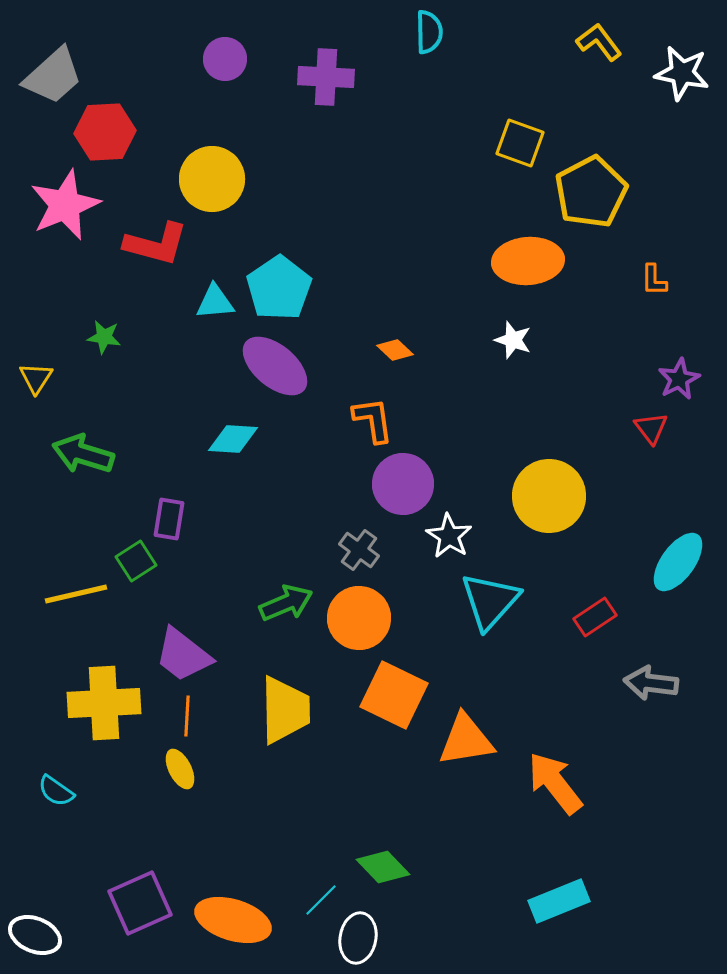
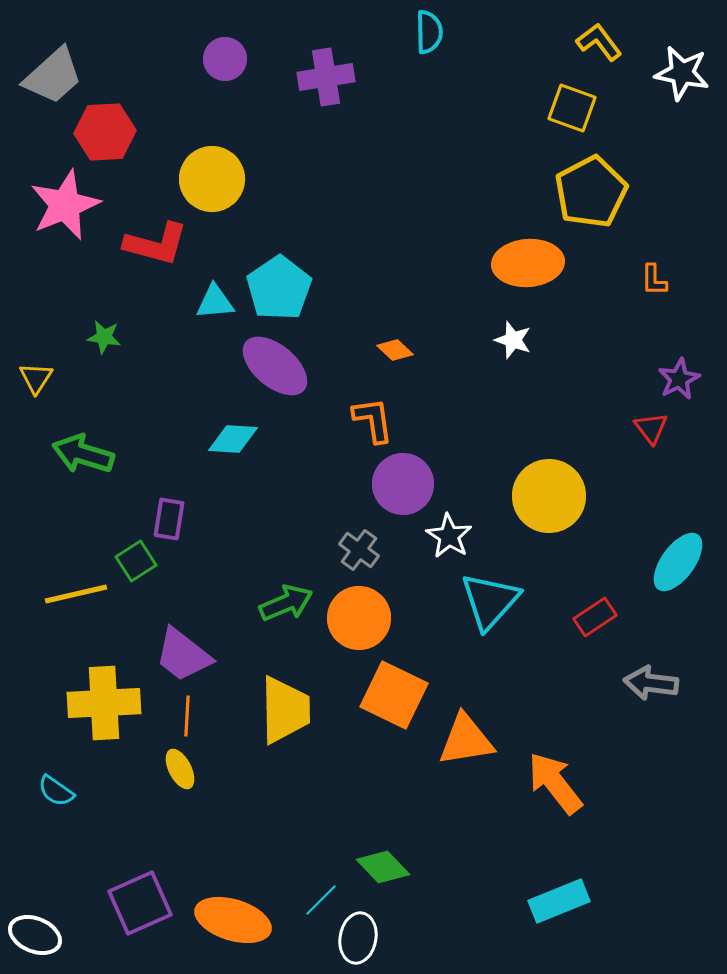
purple cross at (326, 77): rotated 12 degrees counterclockwise
yellow square at (520, 143): moved 52 px right, 35 px up
orange ellipse at (528, 261): moved 2 px down
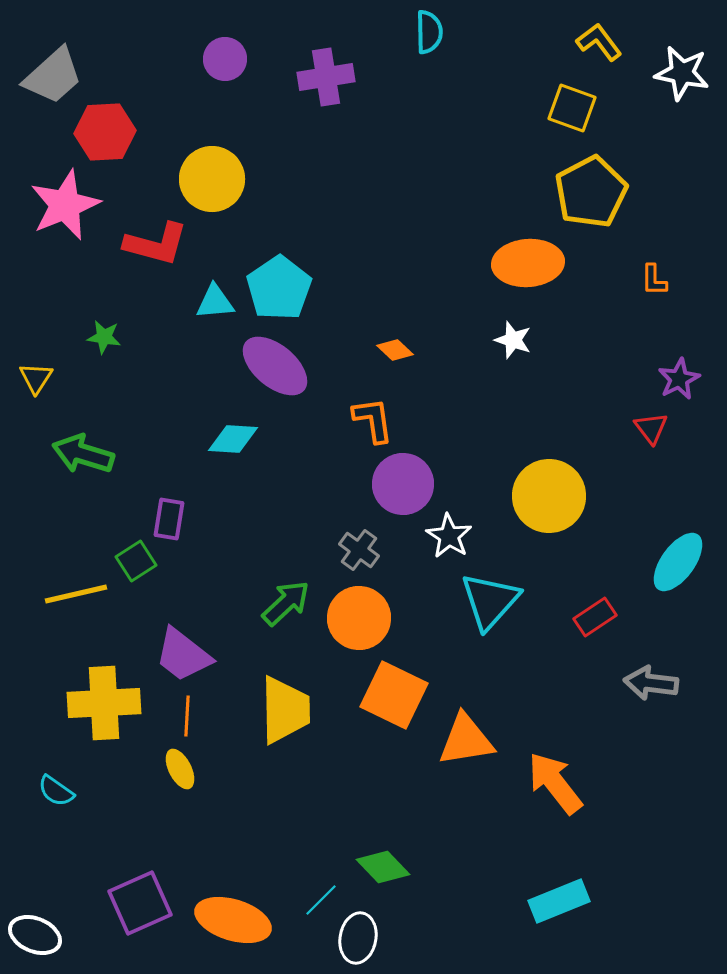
green arrow at (286, 603): rotated 20 degrees counterclockwise
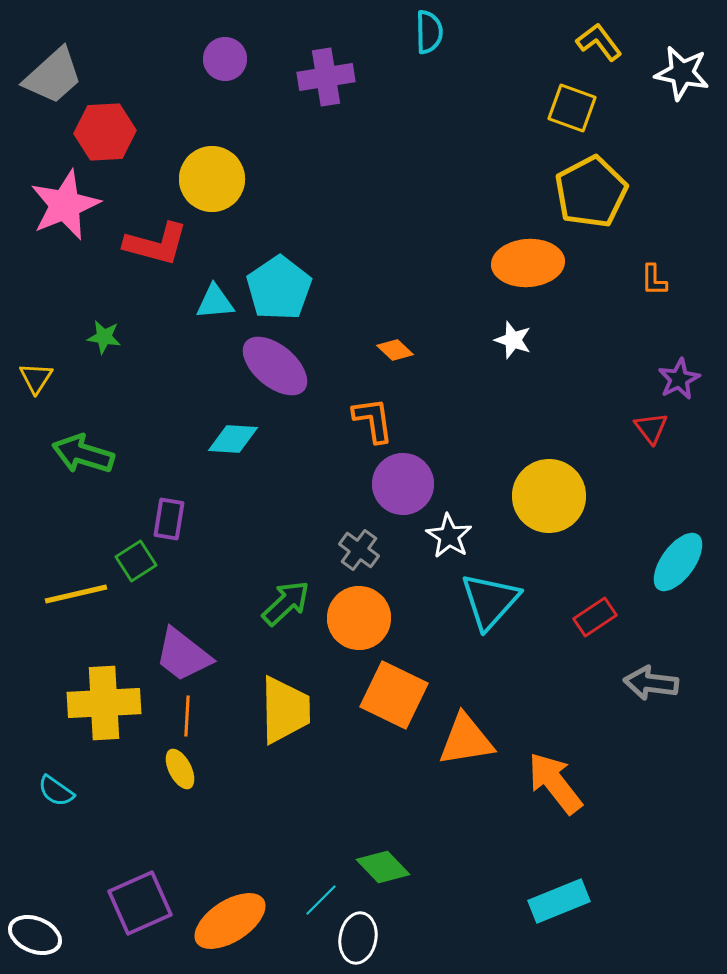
orange ellipse at (233, 920): moved 3 px left, 1 px down; rotated 50 degrees counterclockwise
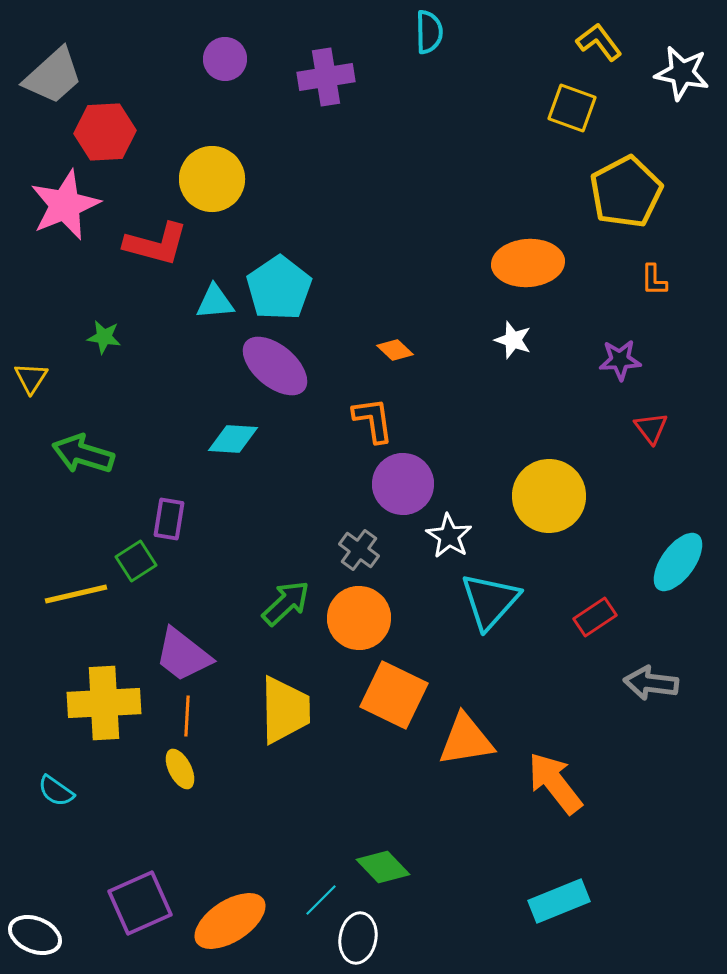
yellow pentagon at (591, 192): moved 35 px right
yellow triangle at (36, 378): moved 5 px left
purple star at (679, 379): moved 59 px left, 19 px up; rotated 24 degrees clockwise
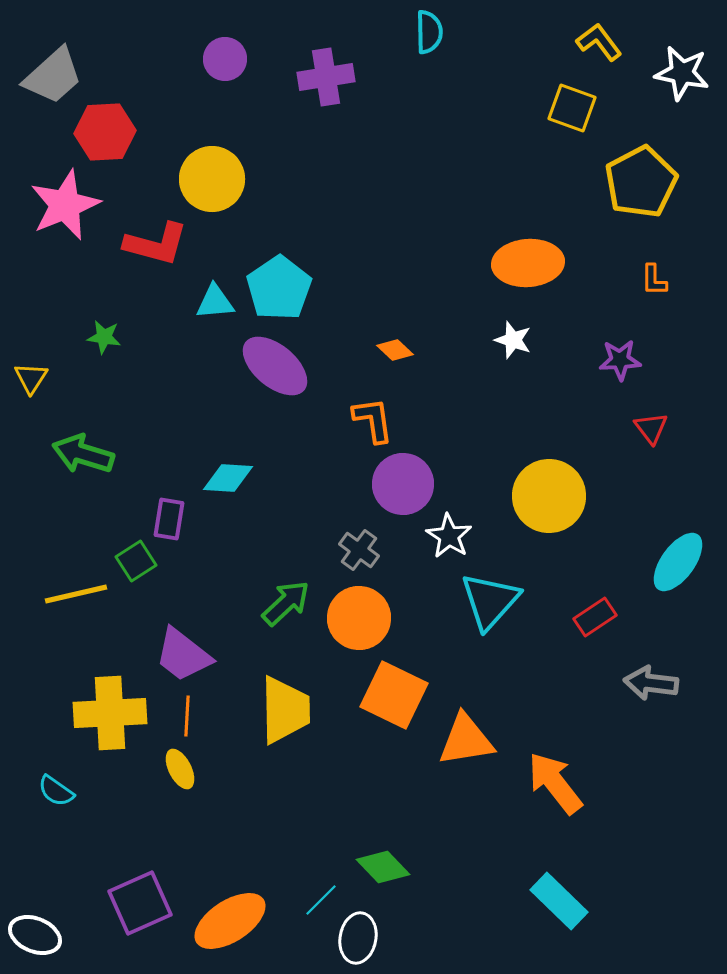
yellow pentagon at (626, 192): moved 15 px right, 10 px up
cyan diamond at (233, 439): moved 5 px left, 39 px down
yellow cross at (104, 703): moved 6 px right, 10 px down
cyan rectangle at (559, 901): rotated 66 degrees clockwise
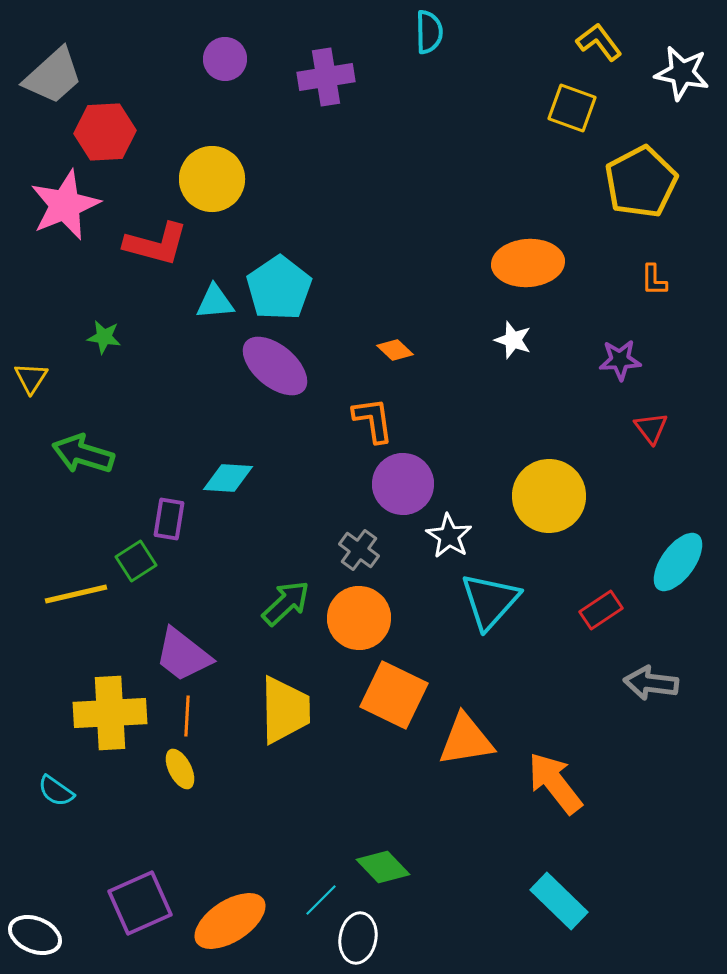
red rectangle at (595, 617): moved 6 px right, 7 px up
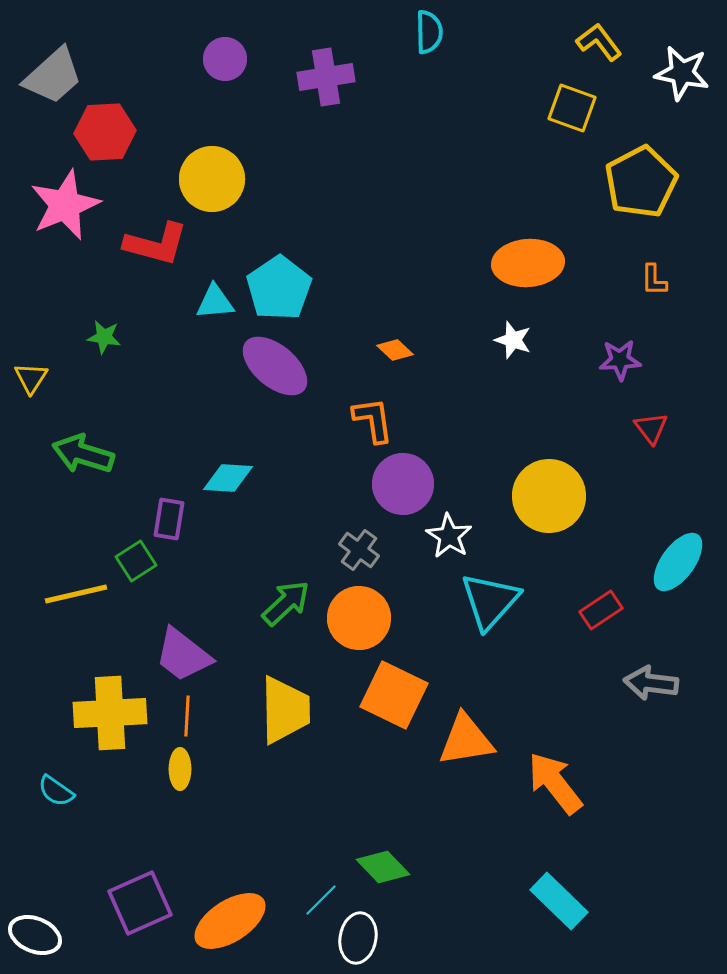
yellow ellipse at (180, 769): rotated 27 degrees clockwise
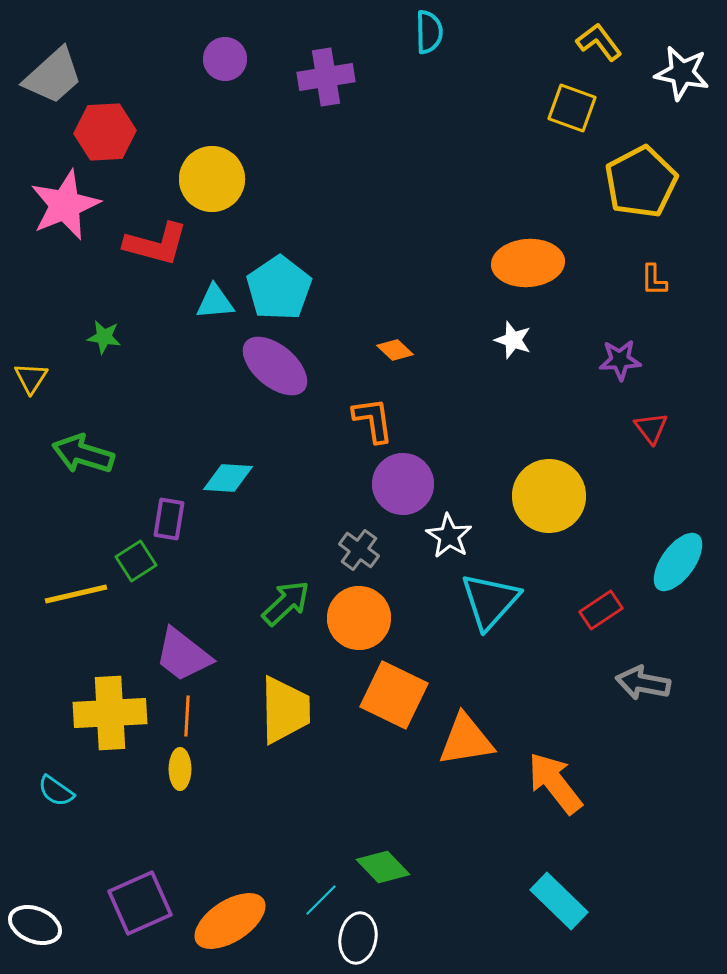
gray arrow at (651, 683): moved 8 px left; rotated 4 degrees clockwise
white ellipse at (35, 935): moved 10 px up
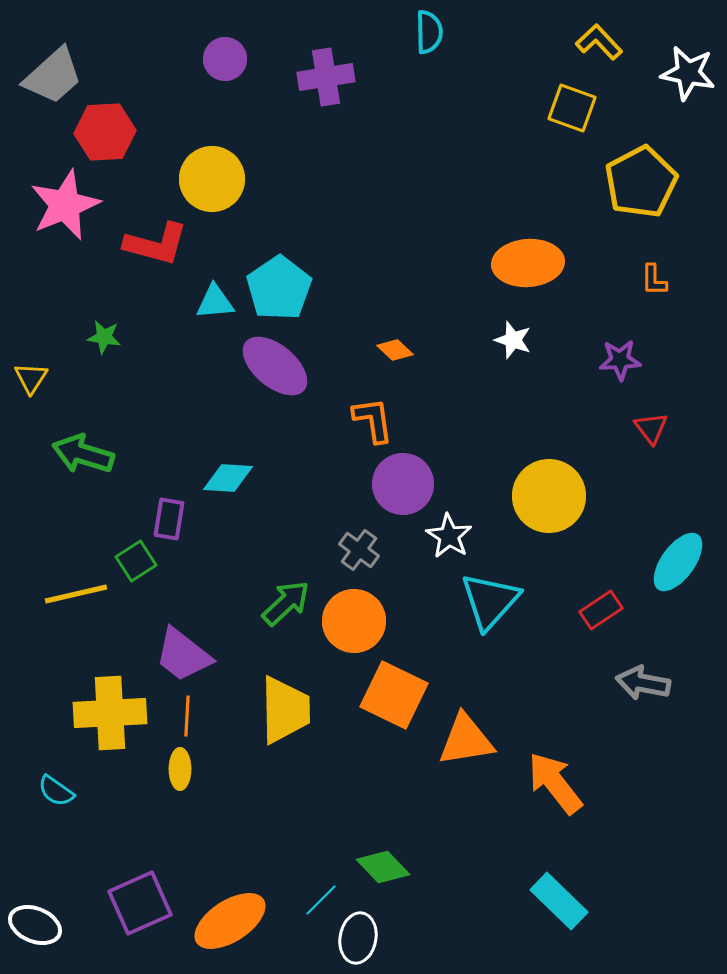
yellow L-shape at (599, 42): rotated 6 degrees counterclockwise
white star at (682, 73): moved 6 px right
orange circle at (359, 618): moved 5 px left, 3 px down
